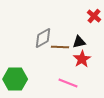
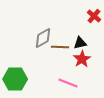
black triangle: moved 1 px right, 1 px down
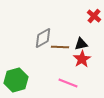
black triangle: moved 1 px right, 1 px down
green hexagon: moved 1 px right, 1 px down; rotated 15 degrees counterclockwise
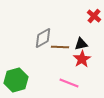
pink line: moved 1 px right
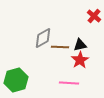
black triangle: moved 1 px left, 1 px down
red star: moved 2 px left, 1 px down
pink line: rotated 18 degrees counterclockwise
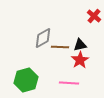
green hexagon: moved 10 px right
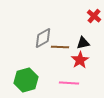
black triangle: moved 3 px right, 2 px up
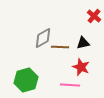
red star: moved 1 px right, 7 px down; rotated 18 degrees counterclockwise
pink line: moved 1 px right, 2 px down
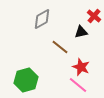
gray diamond: moved 1 px left, 19 px up
black triangle: moved 2 px left, 11 px up
brown line: rotated 36 degrees clockwise
pink line: moved 8 px right; rotated 36 degrees clockwise
